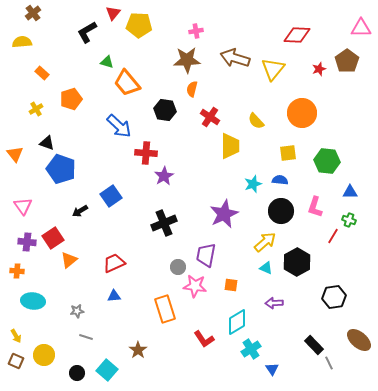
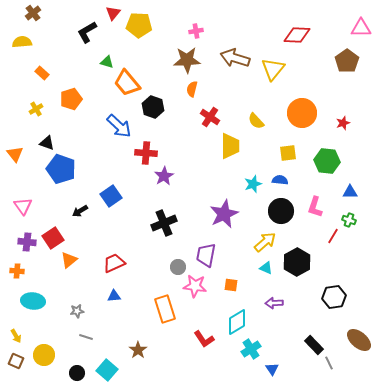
red star at (319, 69): moved 24 px right, 54 px down
black hexagon at (165, 110): moved 12 px left, 3 px up; rotated 10 degrees clockwise
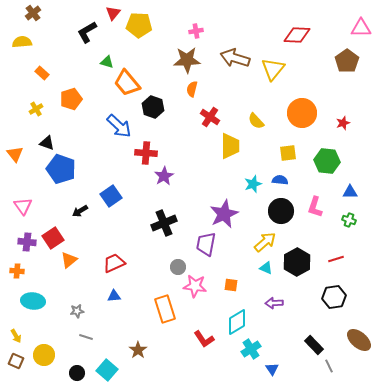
red line at (333, 236): moved 3 px right, 23 px down; rotated 42 degrees clockwise
purple trapezoid at (206, 255): moved 11 px up
gray line at (329, 363): moved 3 px down
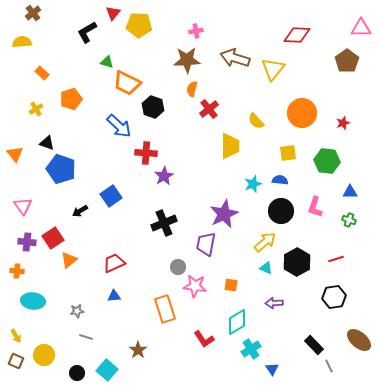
orange trapezoid at (127, 83): rotated 24 degrees counterclockwise
red cross at (210, 117): moved 1 px left, 8 px up; rotated 18 degrees clockwise
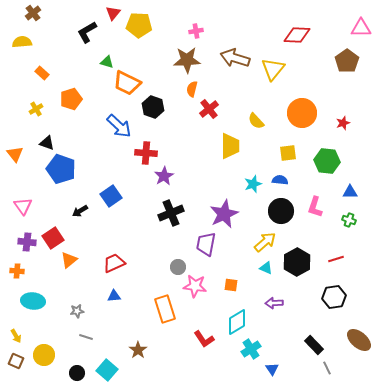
black cross at (164, 223): moved 7 px right, 10 px up
gray line at (329, 366): moved 2 px left, 2 px down
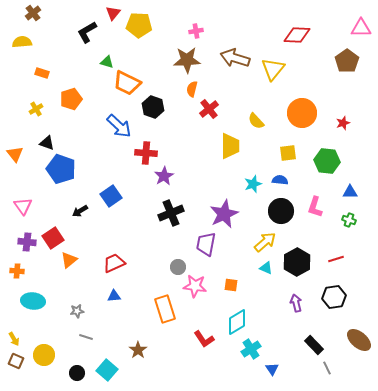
orange rectangle at (42, 73): rotated 24 degrees counterclockwise
purple arrow at (274, 303): moved 22 px right; rotated 78 degrees clockwise
yellow arrow at (16, 336): moved 2 px left, 3 px down
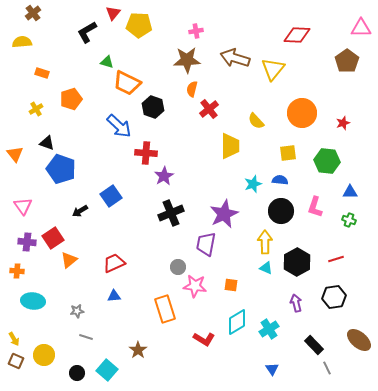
yellow arrow at (265, 242): rotated 50 degrees counterclockwise
red L-shape at (204, 339): rotated 25 degrees counterclockwise
cyan cross at (251, 349): moved 18 px right, 20 px up
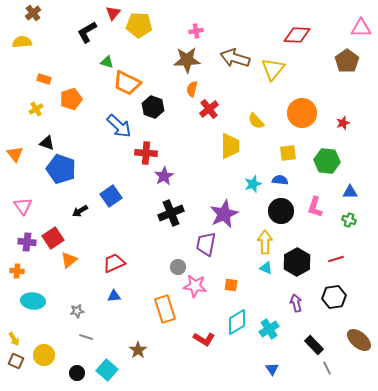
orange rectangle at (42, 73): moved 2 px right, 6 px down
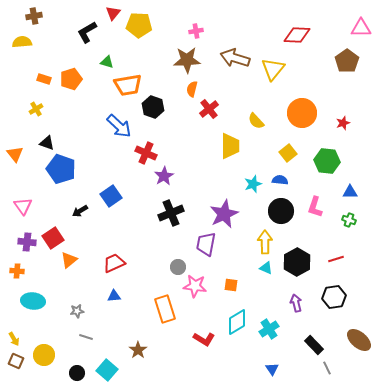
brown cross at (33, 13): moved 1 px right, 3 px down; rotated 28 degrees clockwise
orange trapezoid at (127, 83): moved 1 px right, 2 px down; rotated 36 degrees counterclockwise
orange pentagon at (71, 99): moved 20 px up
red cross at (146, 153): rotated 20 degrees clockwise
yellow square at (288, 153): rotated 30 degrees counterclockwise
